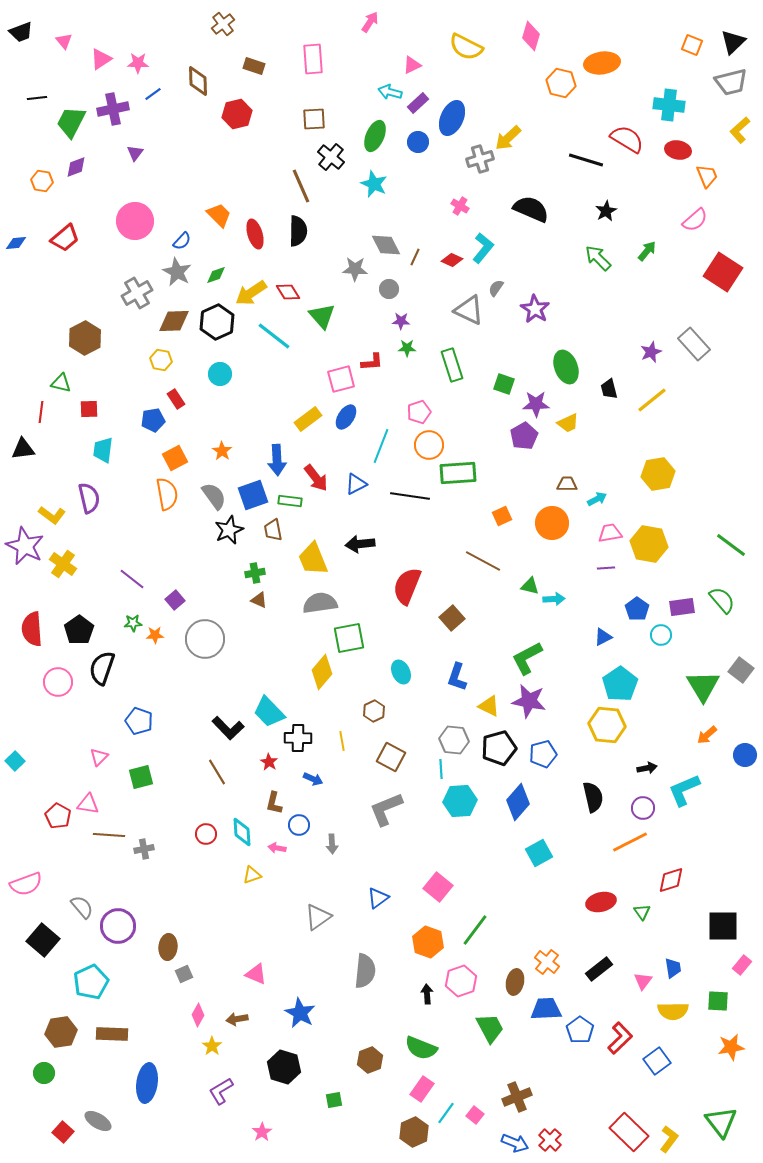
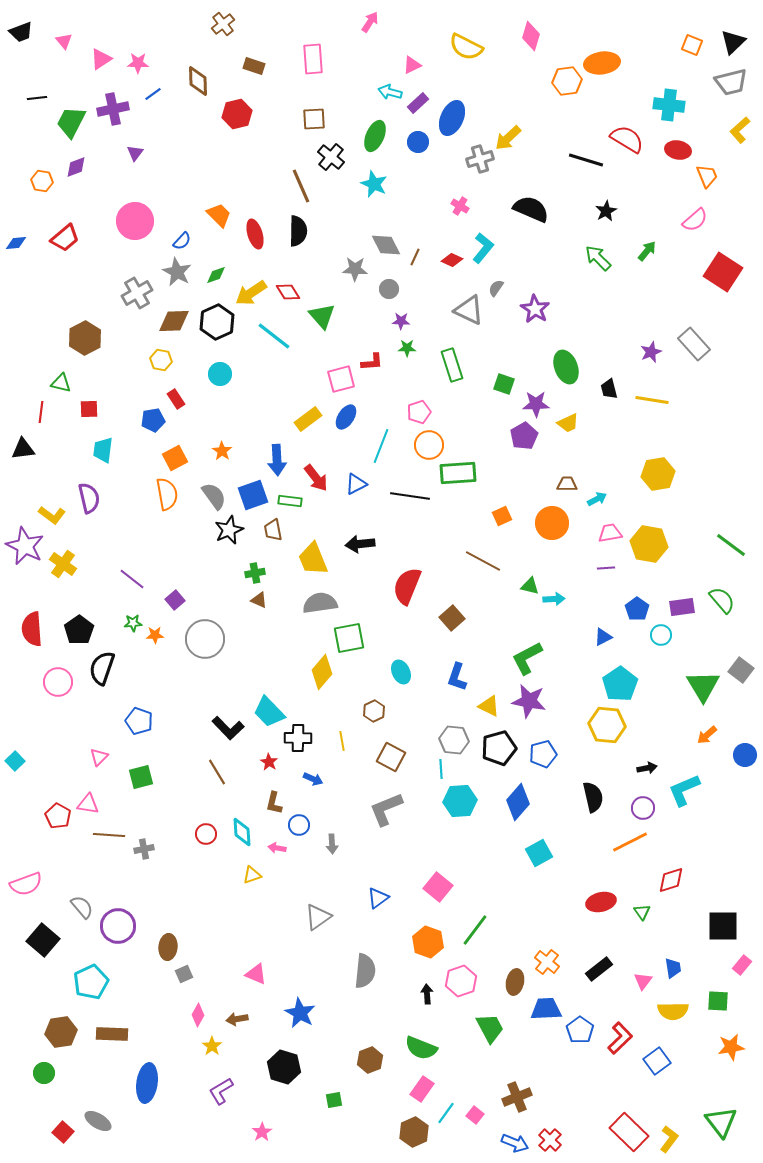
orange hexagon at (561, 83): moved 6 px right, 2 px up; rotated 20 degrees counterclockwise
yellow line at (652, 400): rotated 48 degrees clockwise
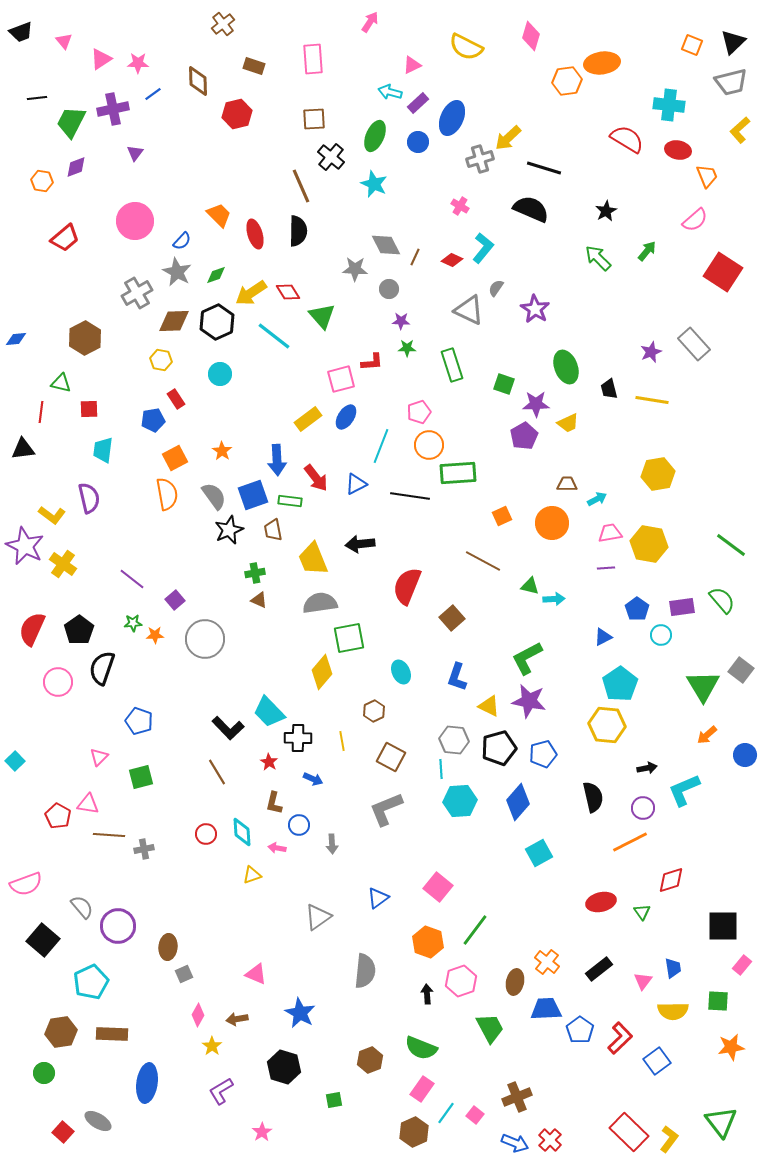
black line at (586, 160): moved 42 px left, 8 px down
blue diamond at (16, 243): moved 96 px down
red semicircle at (32, 629): rotated 28 degrees clockwise
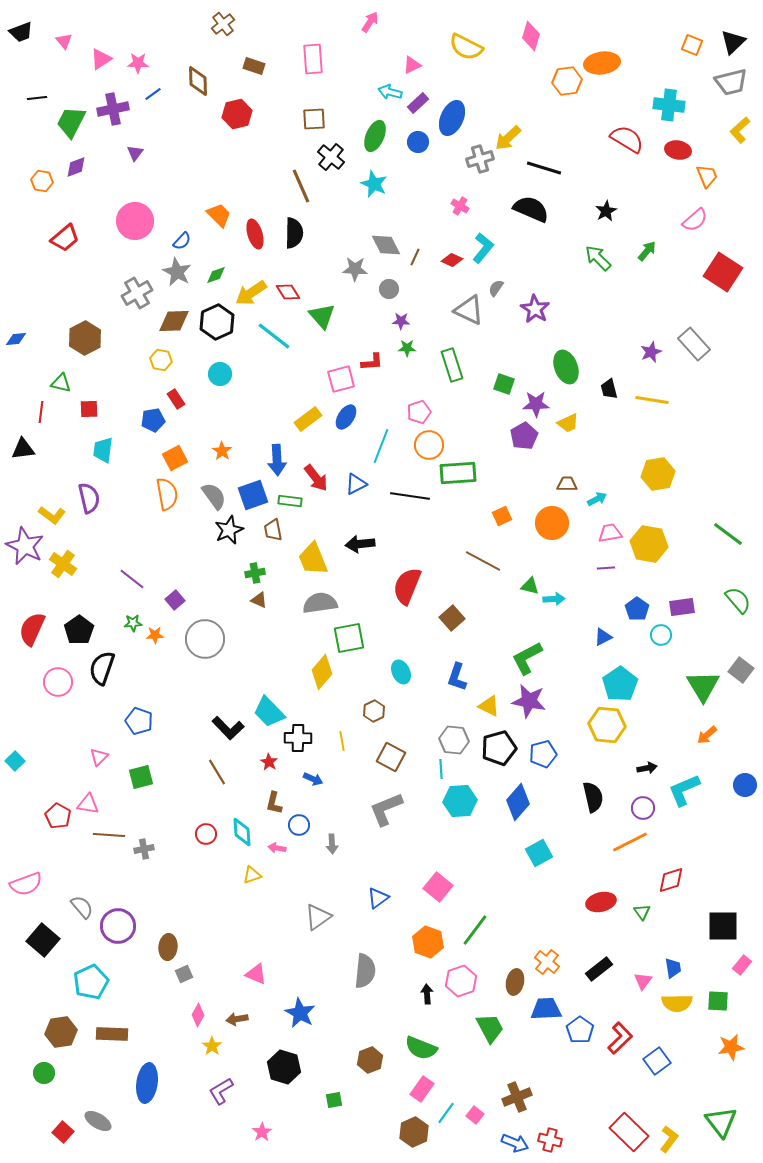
black semicircle at (298, 231): moved 4 px left, 2 px down
green line at (731, 545): moved 3 px left, 11 px up
green semicircle at (722, 600): moved 16 px right
blue circle at (745, 755): moved 30 px down
yellow semicircle at (673, 1011): moved 4 px right, 8 px up
red cross at (550, 1140): rotated 30 degrees counterclockwise
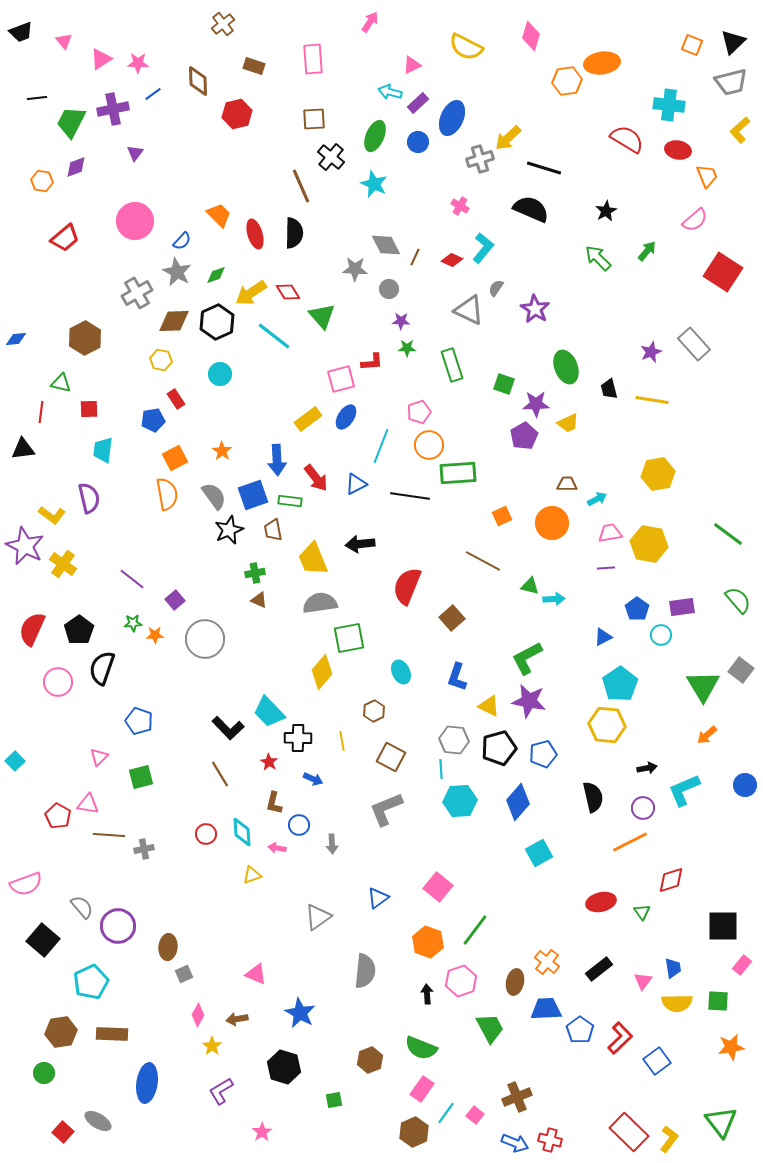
brown line at (217, 772): moved 3 px right, 2 px down
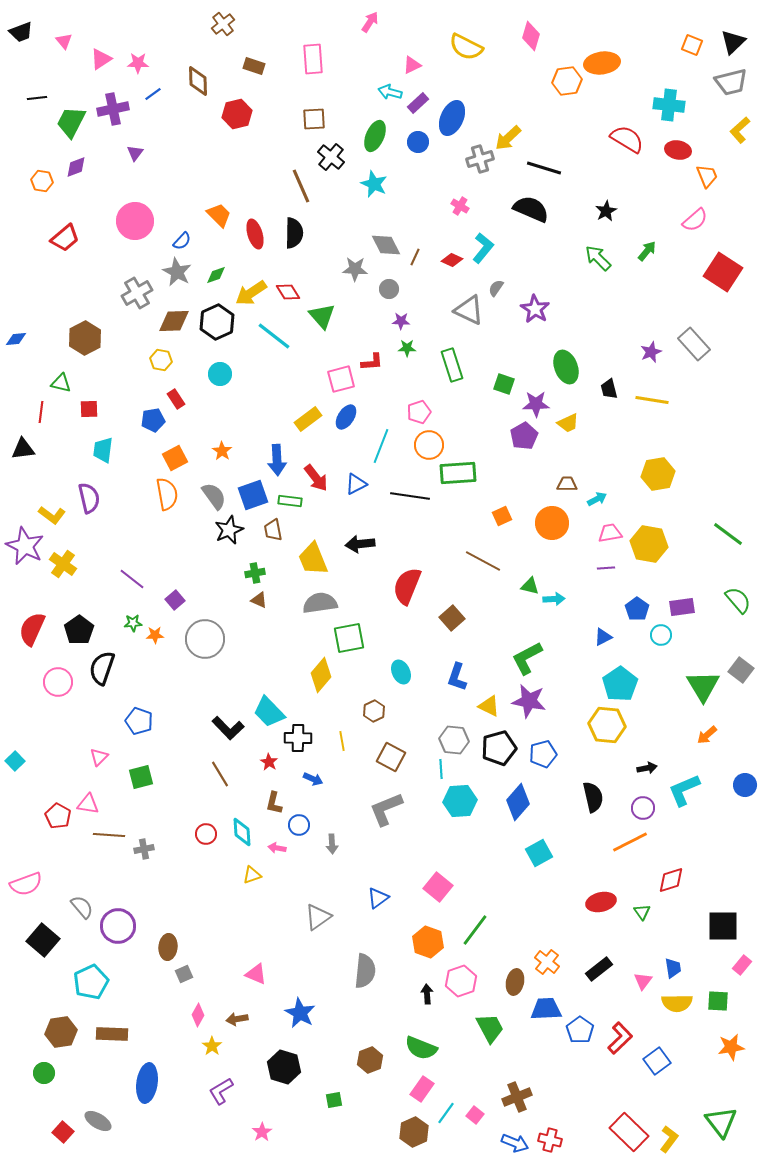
yellow diamond at (322, 672): moved 1 px left, 3 px down
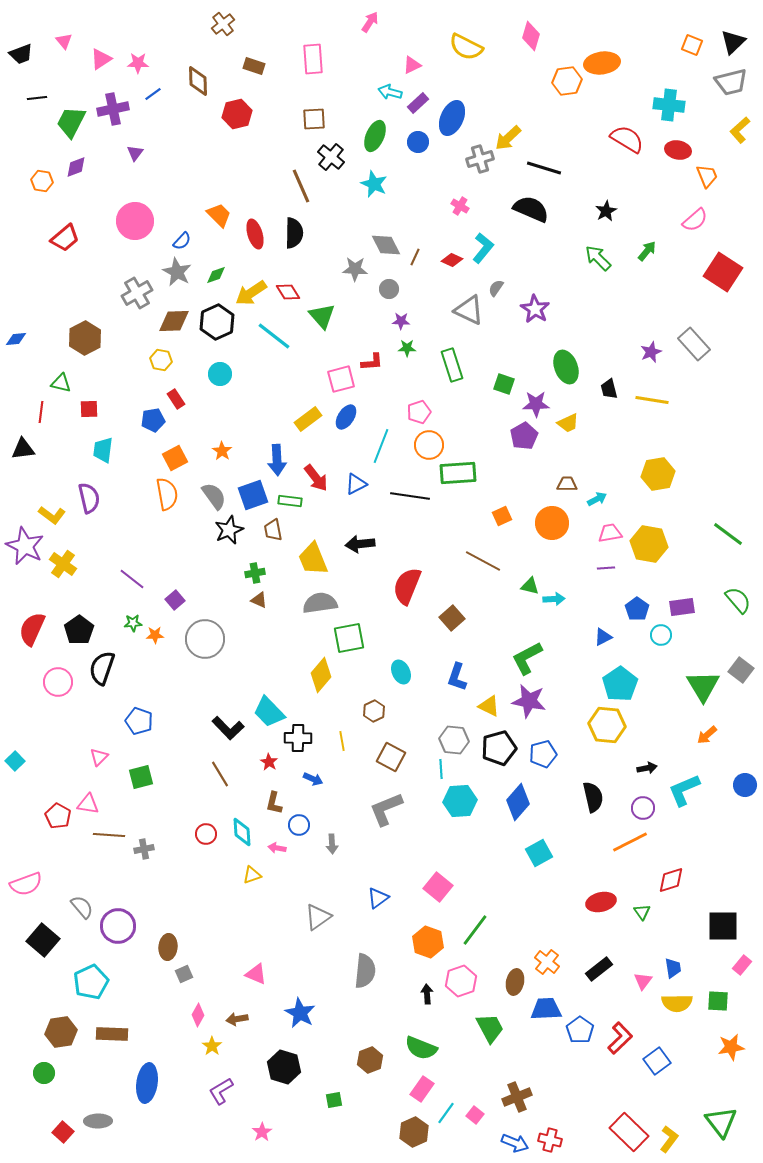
black trapezoid at (21, 32): moved 22 px down
gray ellipse at (98, 1121): rotated 32 degrees counterclockwise
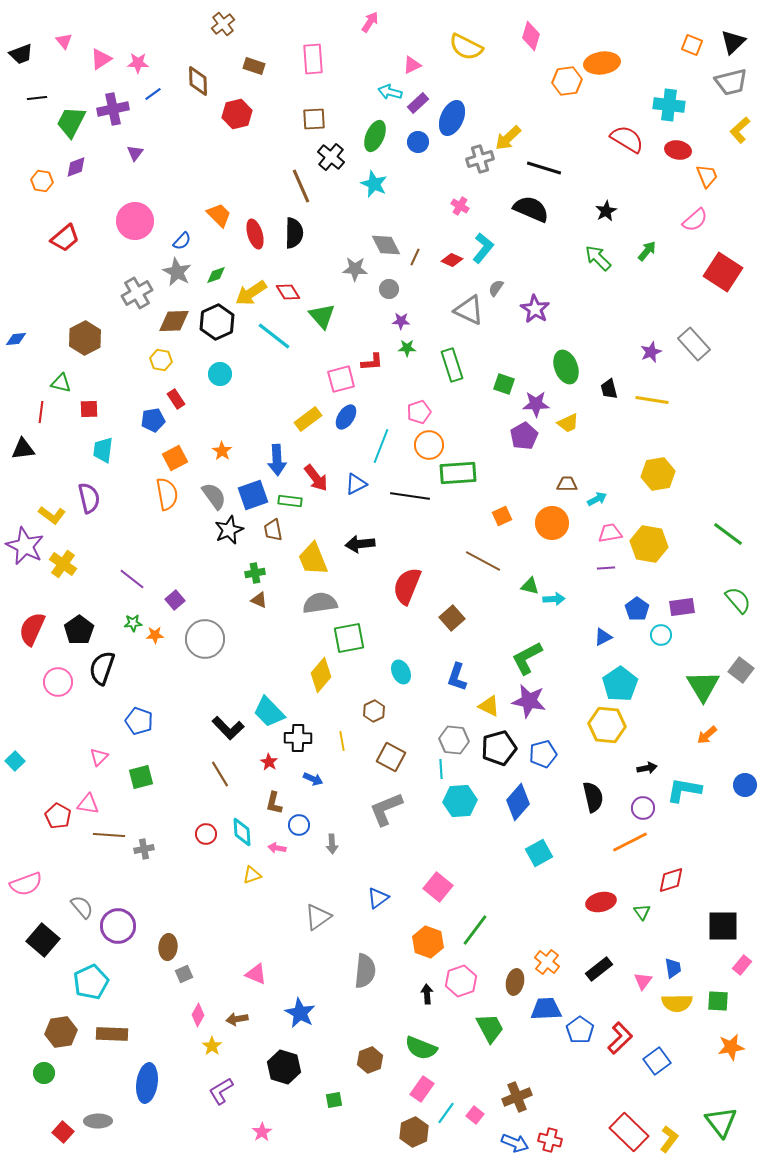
cyan L-shape at (684, 790): rotated 33 degrees clockwise
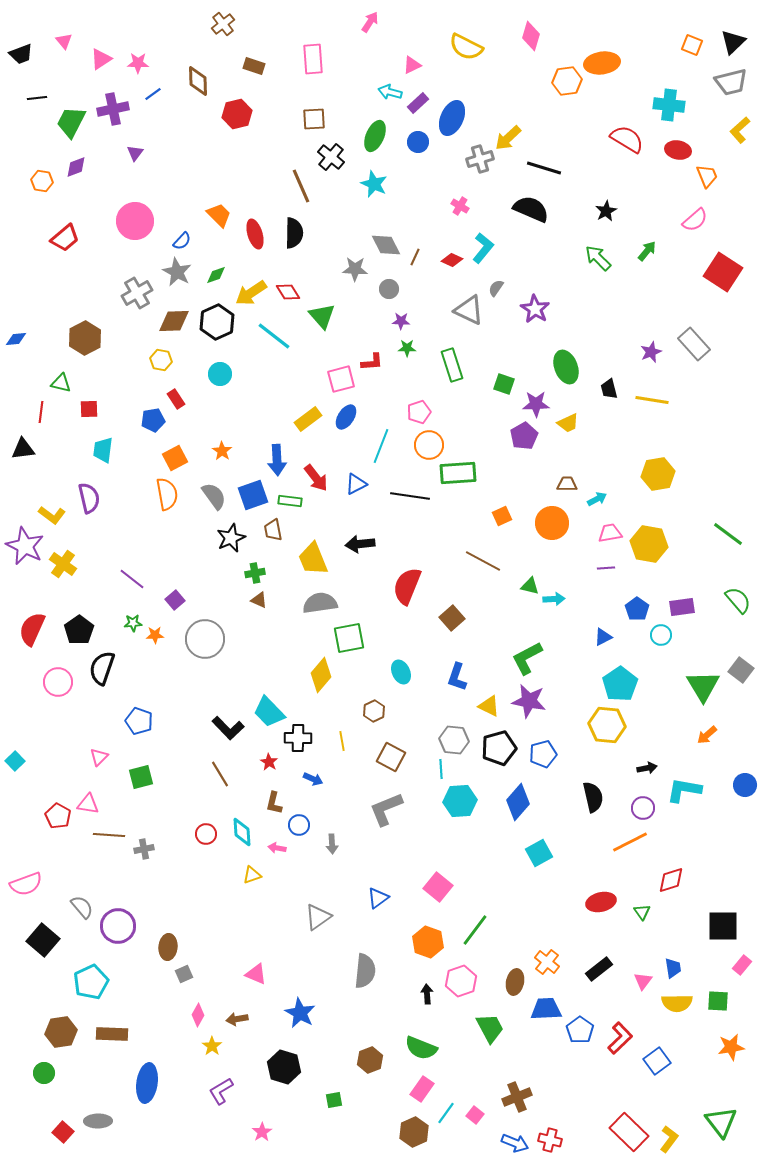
black star at (229, 530): moved 2 px right, 8 px down
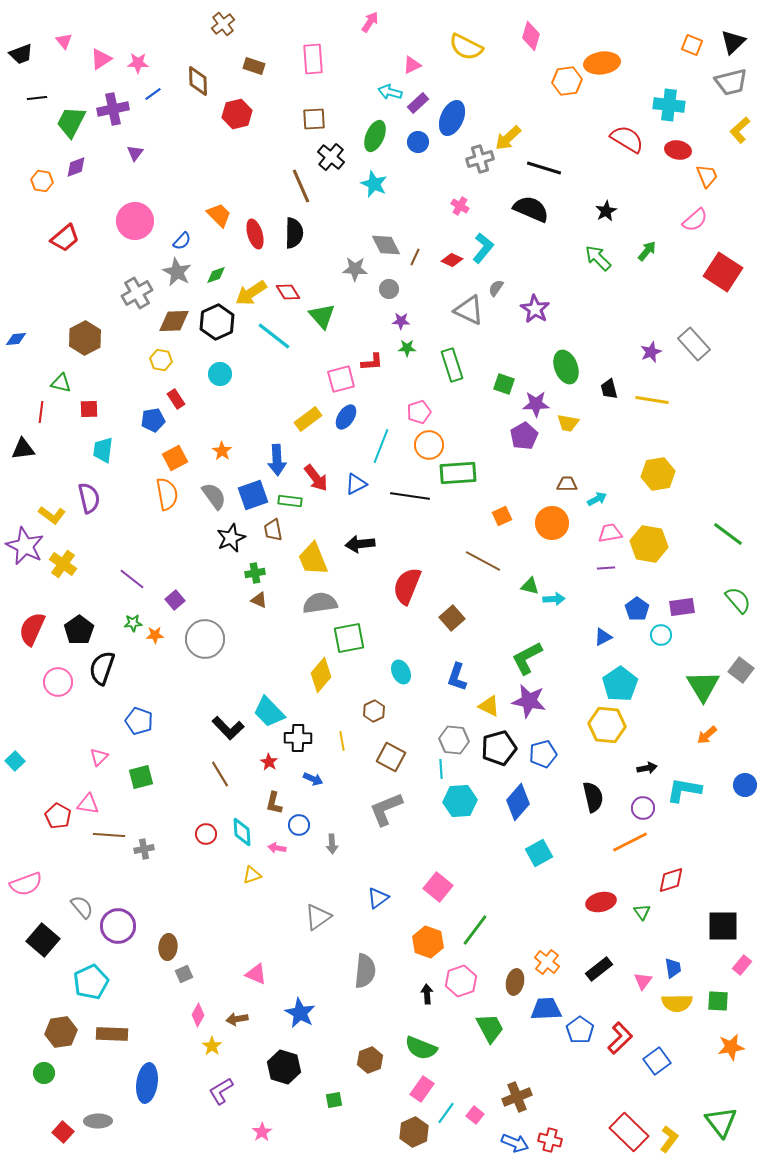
yellow trapezoid at (568, 423): rotated 35 degrees clockwise
